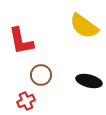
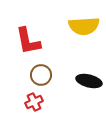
yellow semicircle: rotated 40 degrees counterclockwise
red L-shape: moved 7 px right
red cross: moved 8 px right, 1 px down
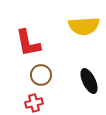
red L-shape: moved 2 px down
black ellipse: rotated 50 degrees clockwise
red cross: moved 1 px down; rotated 12 degrees clockwise
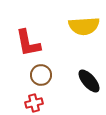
black ellipse: rotated 15 degrees counterclockwise
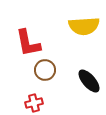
brown circle: moved 4 px right, 5 px up
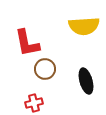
red L-shape: moved 1 px left
brown circle: moved 1 px up
black ellipse: moved 3 px left; rotated 25 degrees clockwise
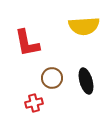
brown circle: moved 7 px right, 9 px down
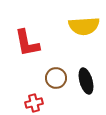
brown circle: moved 4 px right
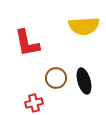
black ellipse: moved 2 px left
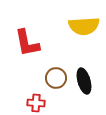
red cross: moved 2 px right; rotated 18 degrees clockwise
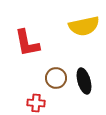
yellow semicircle: rotated 8 degrees counterclockwise
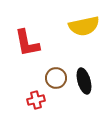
red cross: moved 3 px up; rotated 18 degrees counterclockwise
